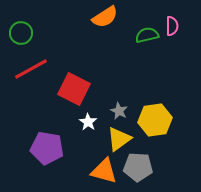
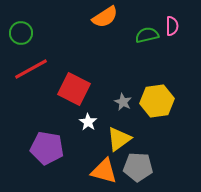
gray star: moved 4 px right, 9 px up
yellow hexagon: moved 2 px right, 19 px up
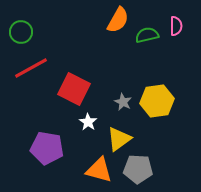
orange semicircle: moved 13 px right, 3 px down; rotated 28 degrees counterclockwise
pink semicircle: moved 4 px right
green circle: moved 1 px up
red line: moved 1 px up
gray pentagon: moved 2 px down
orange triangle: moved 5 px left, 1 px up
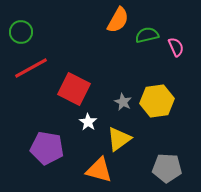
pink semicircle: moved 21 px down; rotated 24 degrees counterclockwise
gray pentagon: moved 29 px right, 1 px up
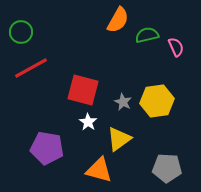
red square: moved 9 px right, 1 px down; rotated 12 degrees counterclockwise
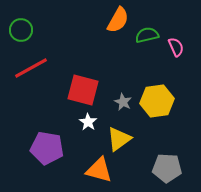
green circle: moved 2 px up
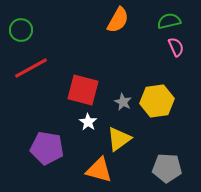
green semicircle: moved 22 px right, 14 px up
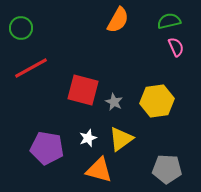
green circle: moved 2 px up
gray star: moved 9 px left
white star: moved 16 px down; rotated 18 degrees clockwise
yellow triangle: moved 2 px right
gray pentagon: moved 1 px down
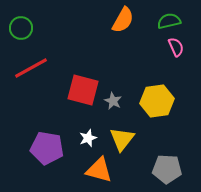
orange semicircle: moved 5 px right
gray star: moved 1 px left, 1 px up
yellow triangle: moved 1 px right; rotated 16 degrees counterclockwise
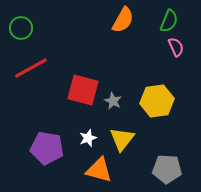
green semicircle: rotated 125 degrees clockwise
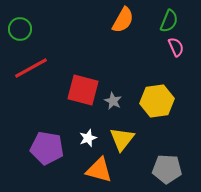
green circle: moved 1 px left, 1 px down
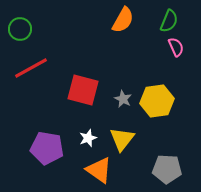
gray star: moved 10 px right, 2 px up
orange triangle: rotated 20 degrees clockwise
